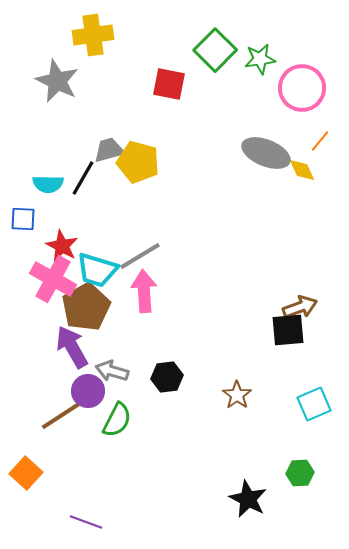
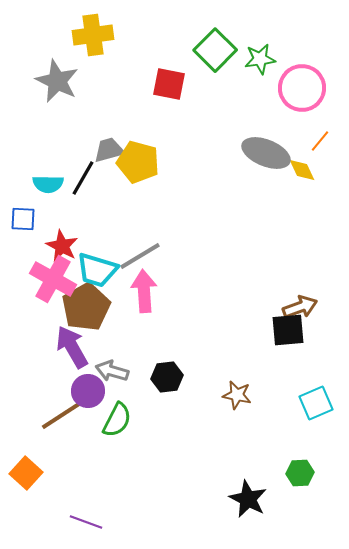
brown star: rotated 24 degrees counterclockwise
cyan square: moved 2 px right, 1 px up
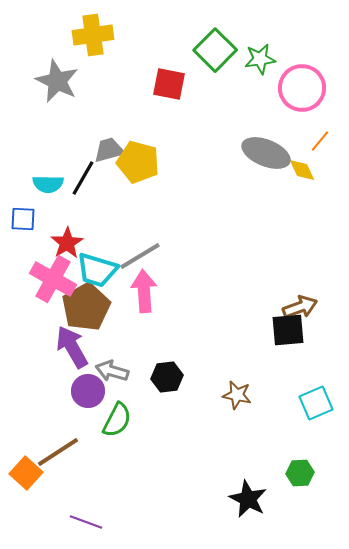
red star: moved 5 px right, 3 px up; rotated 12 degrees clockwise
brown line: moved 4 px left, 37 px down
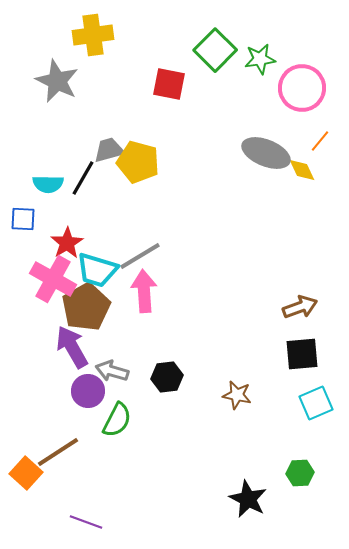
black square: moved 14 px right, 24 px down
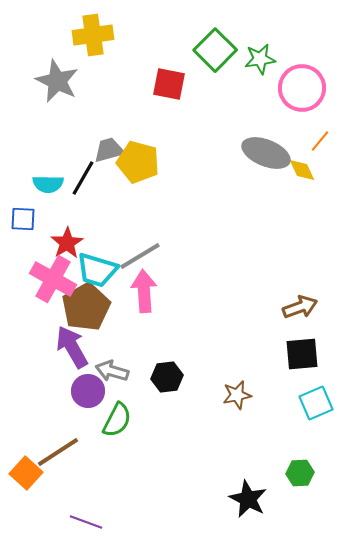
brown star: rotated 24 degrees counterclockwise
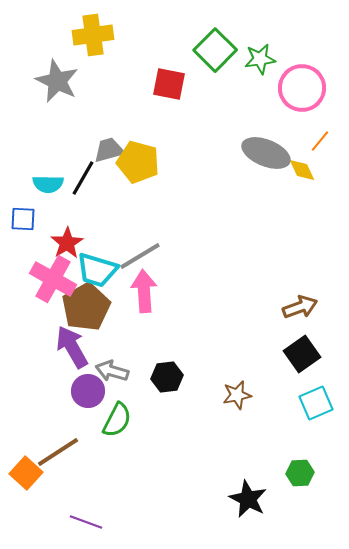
black square: rotated 30 degrees counterclockwise
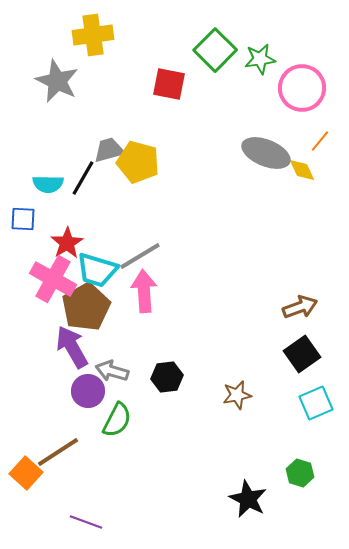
green hexagon: rotated 20 degrees clockwise
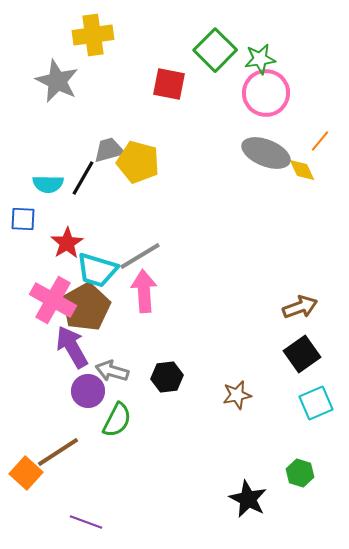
pink circle: moved 36 px left, 5 px down
pink cross: moved 21 px down
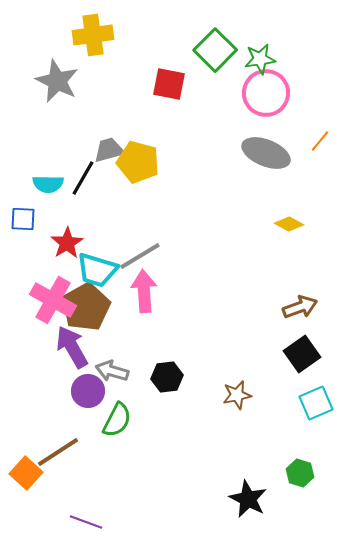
yellow diamond: moved 13 px left, 54 px down; rotated 36 degrees counterclockwise
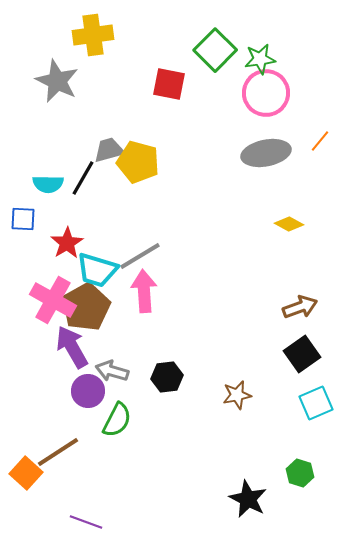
gray ellipse: rotated 33 degrees counterclockwise
